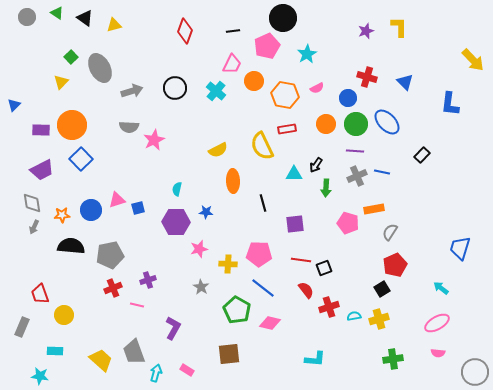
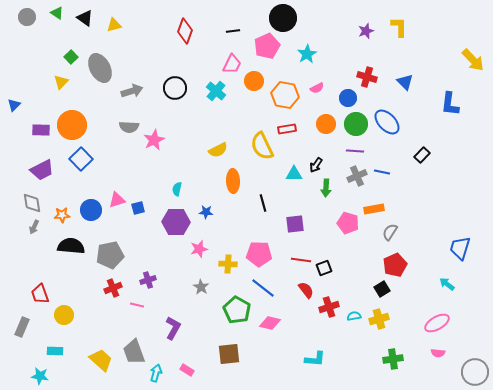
cyan arrow at (441, 288): moved 6 px right, 4 px up
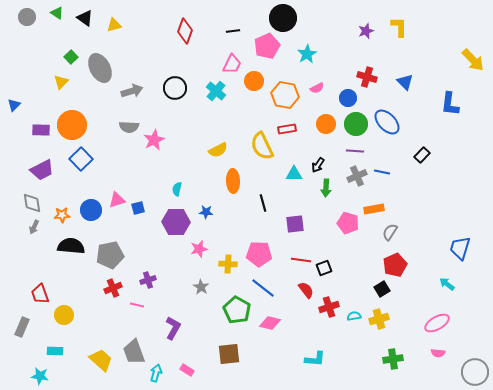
black arrow at (316, 165): moved 2 px right
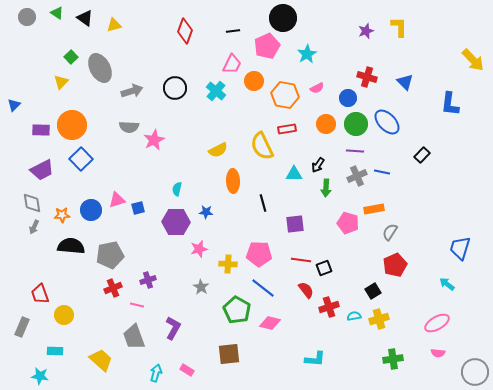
black square at (382, 289): moved 9 px left, 2 px down
gray trapezoid at (134, 352): moved 15 px up
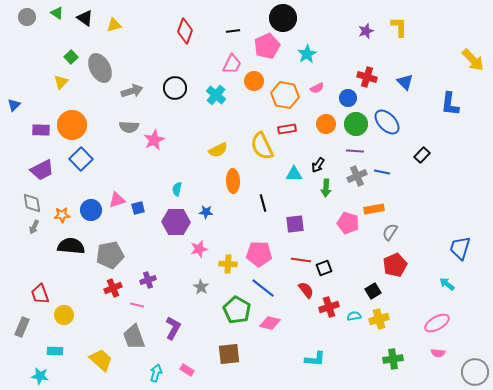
cyan cross at (216, 91): moved 4 px down
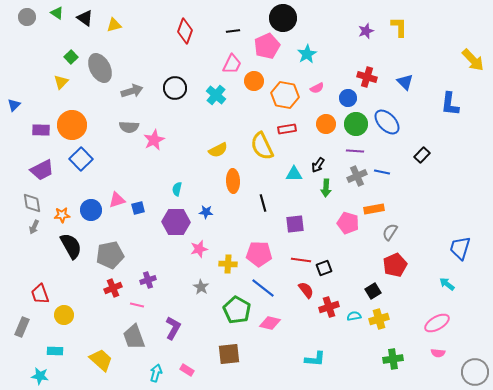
black semicircle at (71, 246): rotated 56 degrees clockwise
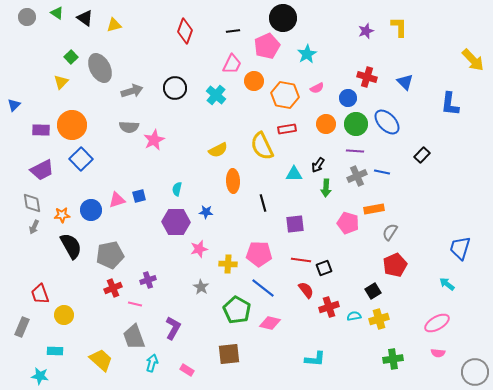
blue square at (138, 208): moved 1 px right, 12 px up
pink line at (137, 305): moved 2 px left, 1 px up
cyan arrow at (156, 373): moved 4 px left, 10 px up
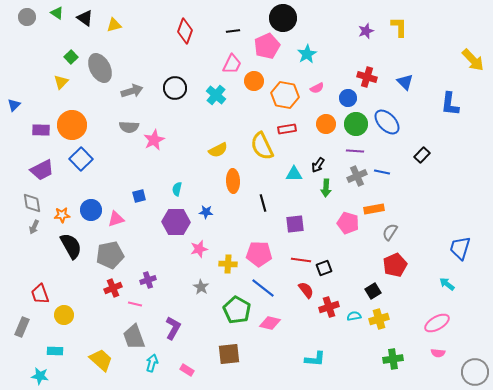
pink triangle at (117, 200): moved 1 px left, 19 px down
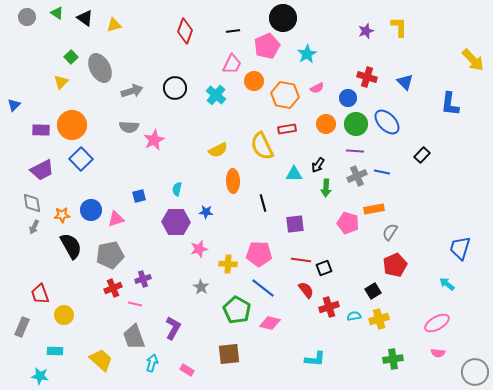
purple cross at (148, 280): moved 5 px left, 1 px up
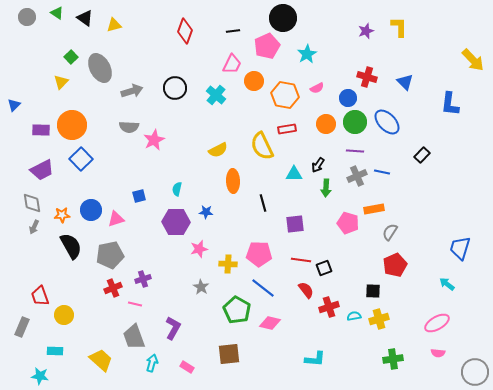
green circle at (356, 124): moved 1 px left, 2 px up
black square at (373, 291): rotated 35 degrees clockwise
red trapezoid at (40, 294): moved 2 px down
pink rectangle at (187, 370): moved 3 px up
